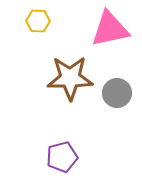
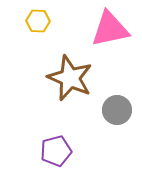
brown star: rotated 24 degrees clockwise
gray circle: moved 17 px down
purple pentagon: moved 6 px left, 6 px up
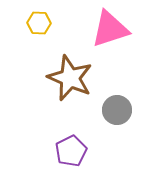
yellow hexagon: moved 1 px right, 2 px down
pink triangle: rotated 6 degrees counterclockwise
purple pentagon: moved 15 px right; rotated 12 degrees counterclockwise
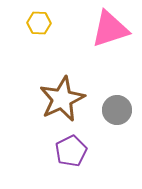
brown star: moved 8 px left, 21 px down; rotated 24 degrees clockwise
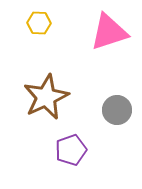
pink triangle: moved 1 px left, 3 px down
brown star: moved 16 px left, 2 px up
purple pentagon: moved 1 px up; rotated 8 degrees clockwise
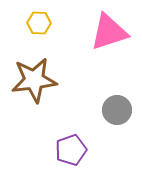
brown star: moved 12 px left, 17 px up; rotated 18 degrees clockwise
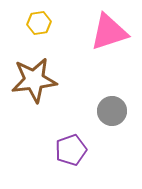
yellow hexagon: rotated 10 degrees counterclockwise
gray circle: moved 5 px left, 1 px down
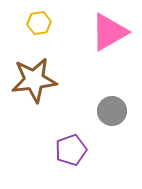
pink triangle: rotated 12 degrees counterclockwise
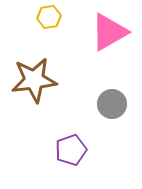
yellow hexagon: moved 10 px right, 6 px up
gray circle: moved 7 px up
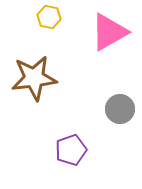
yellow hexagon: rotated 20 degrees clockwise
brown star: moved 2 px up
gray circle: moved 8 px right, 5 px down
